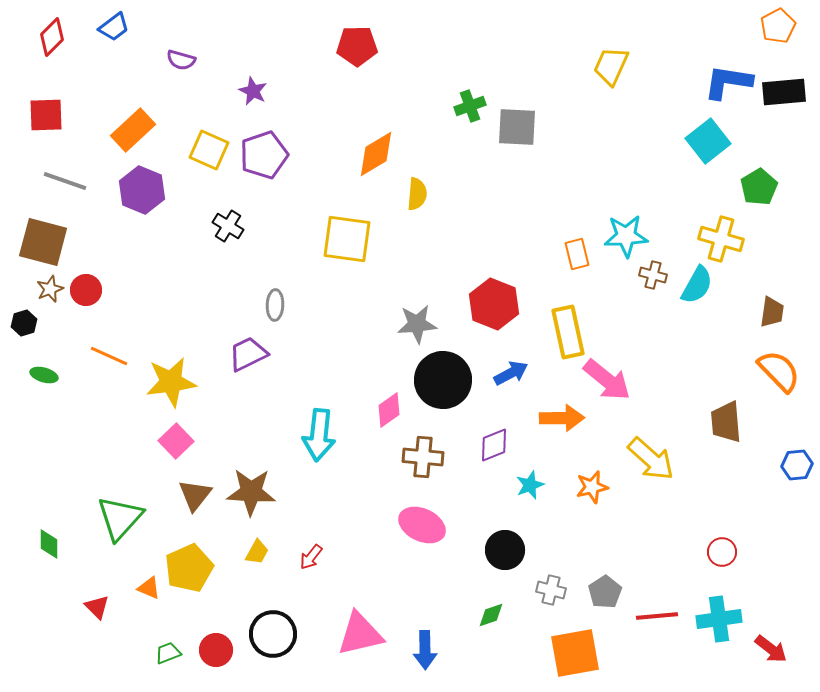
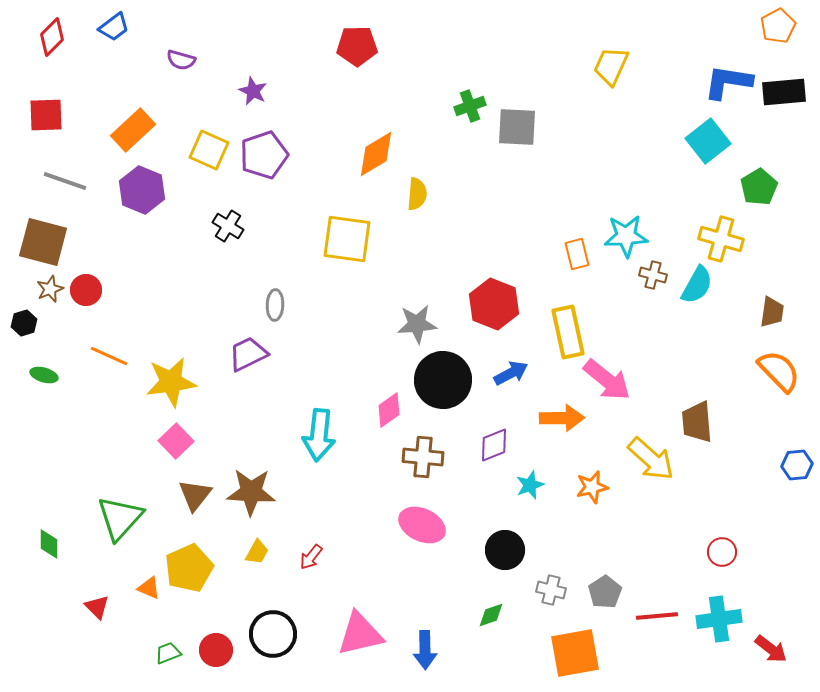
brown trapezoid at (726, 422): moved 29 px left
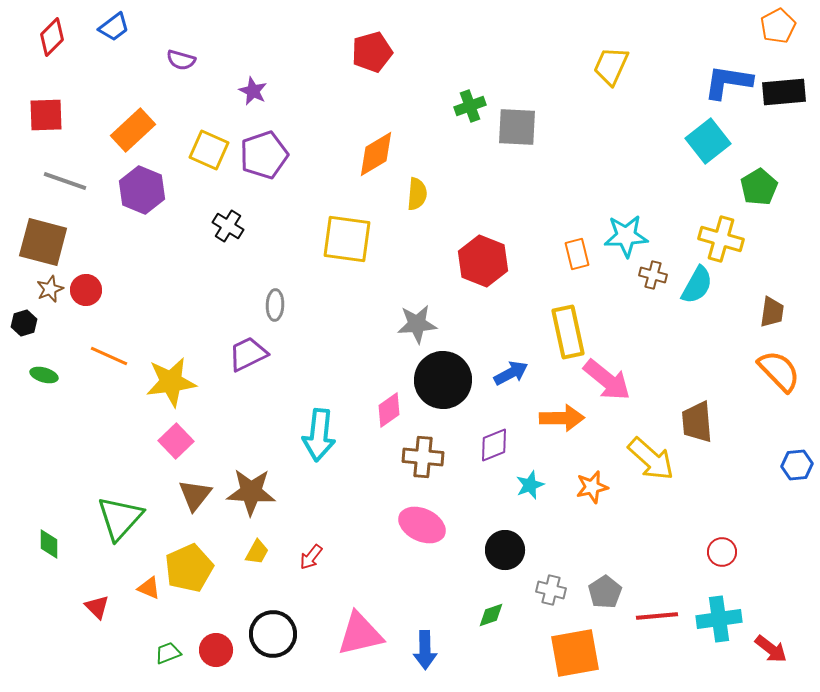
red pentagon at (357, 46): moved 15 px right, 6 px down; rotated 15 degrees counterclockwise
red hexagon at (494, 304): moved 11 px left, 43 px up
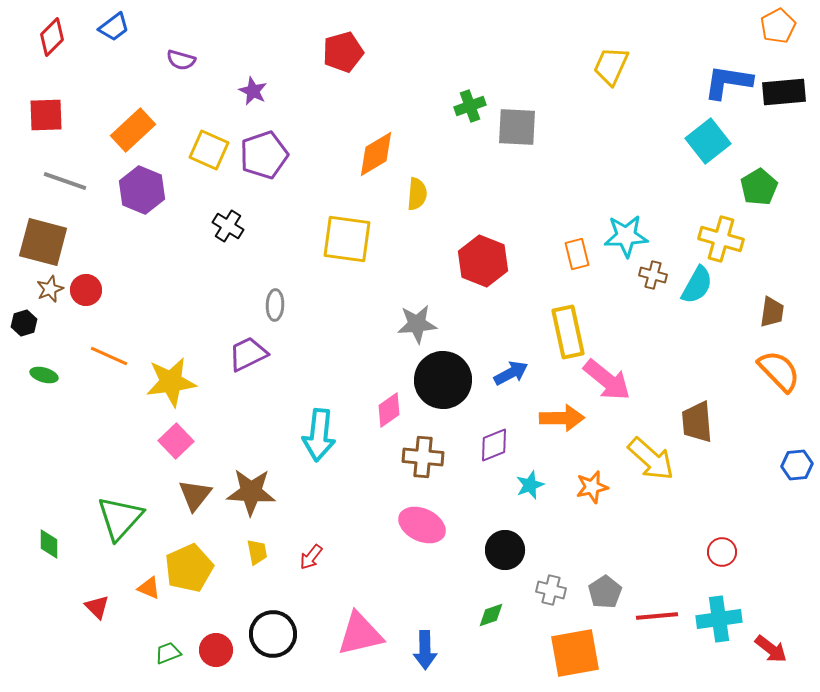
red pentagon at (372, 52): moved 29 px left
yellow trapezoid at (257, 552): rotated 40 degrees counterclockwise
